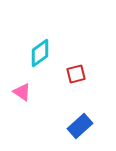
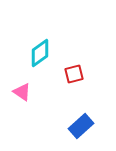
red square: moved 2 px left
blue rectangle: moved 1 px right
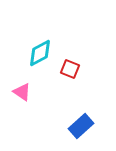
cyan diamond: rotated 8 degrees clockwise
red square: moved 4 px left, 5 px up; rotated 36 degrees clockwise
